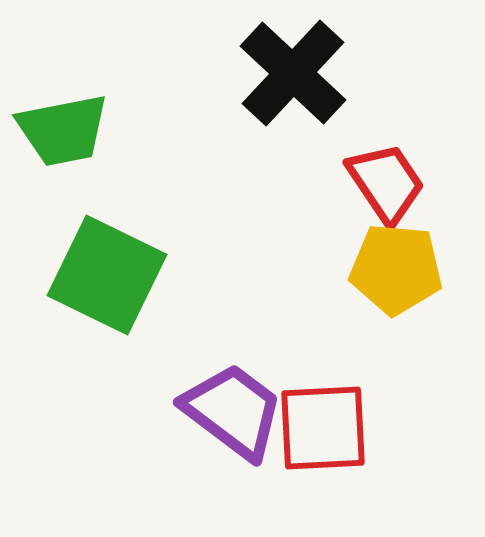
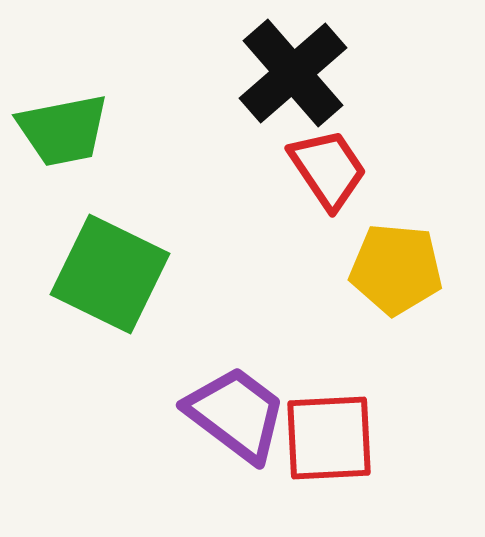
black cross: rotated 6 degrees clockwise
red trapezoid: moved 58 px left, 14 px up
green square: moved 3 px right, 1 px up
purple trapezoid: moved 3 px right, 3 px down
red square: moved 6 px right, 10 px down
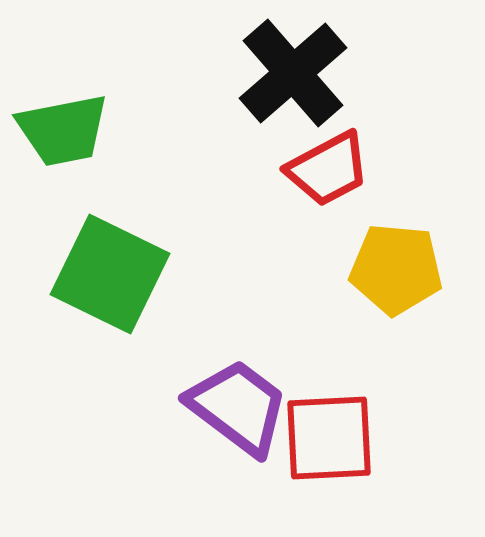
red trapezoid: rotated 96 degrees clockwise
purple trapezoid: moved 2 px right, 7 px up
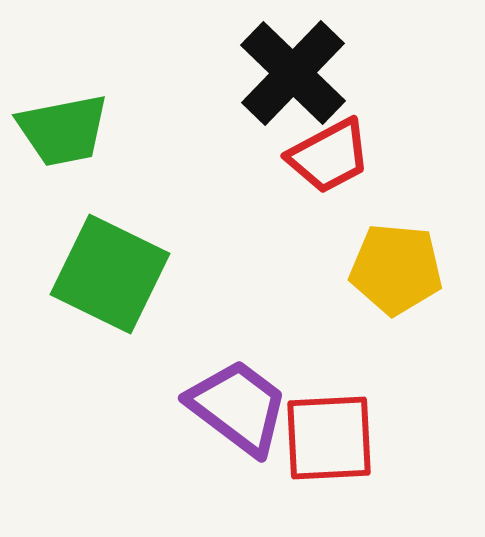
black cross: rotated 5 degrees counterclockwise
red trapezoid: moved 1 px right, 13 px up
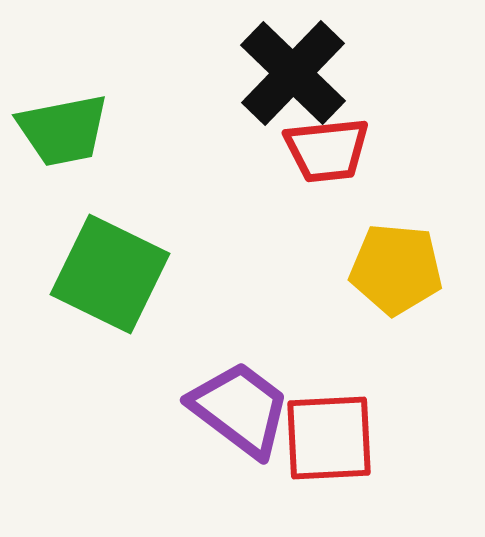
red trapezoid: moved 2 px left, 6 px up; rotated 22 degrees clockwise
purple trapezoid: moved 2 px right, 2 px down
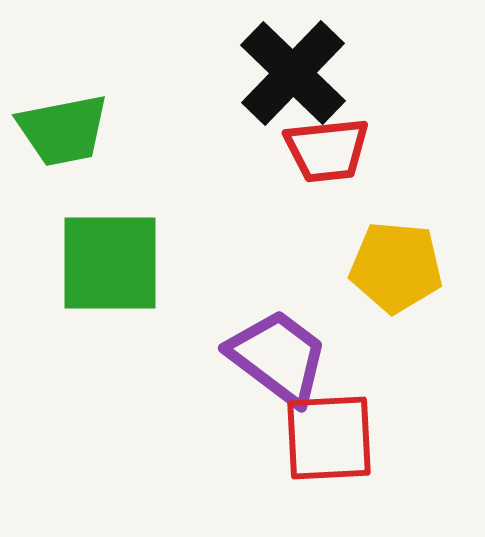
yellow pentagon: moved 2 px up
green square: moved 11 px up; rotated 26 degrees counterclockwise
purple trapezoid: moved 38 px right, 52 px up
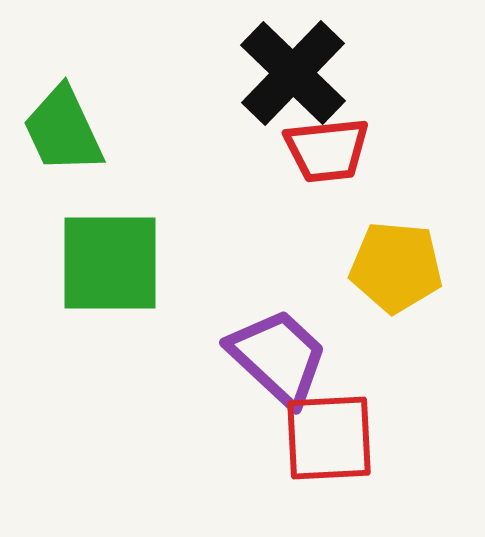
green trapezoid: rotated 76 degrees clockwise
purple trapezoid: rotated 6 degrees clockwise
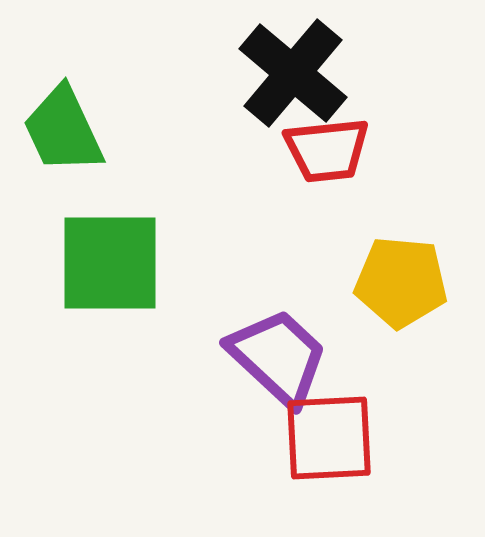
black cross: rotated 4 degrees counterclockwise
yellow pentagon: moved 5 px right, 15 px down
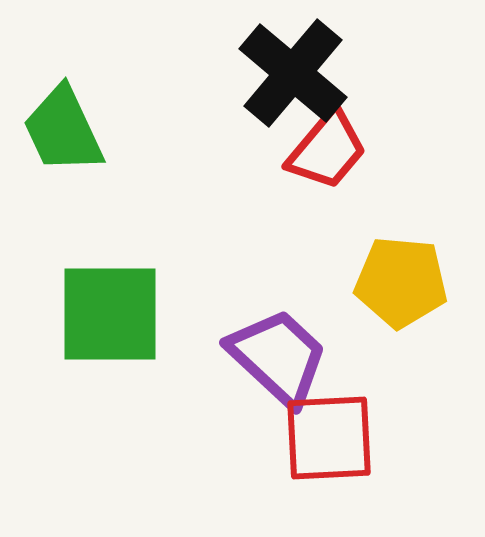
red trapezoid: rotated 44 degrees counterclockwise
green square: moved 51 px down
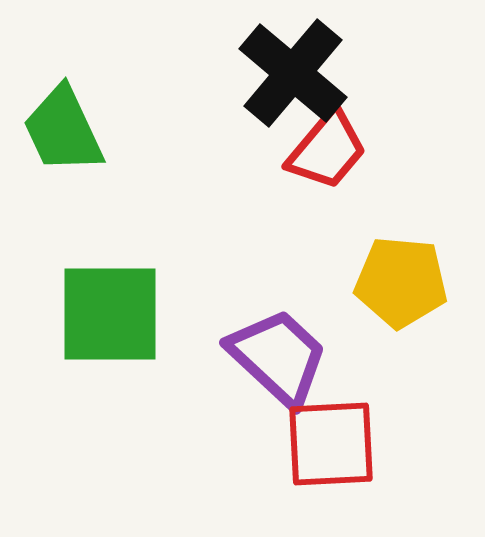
red square: moved 2 px right, 6 px down
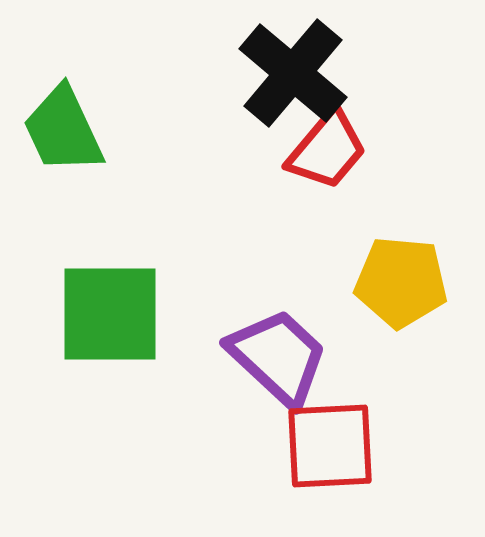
red square: moved 1 px left, 2 px down
